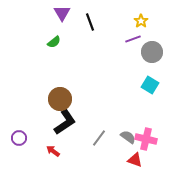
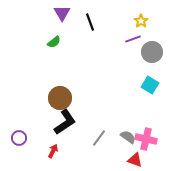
brown circle: moved 1 px up
red arrow: rotated 80 degrees clockwise
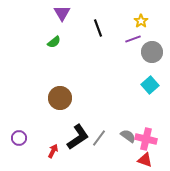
black line: moved 8 px right, 6 px down
cyan square: rotated 18 degrees clockwise
black L-shape: moved 13 px right, 15 px down
gray semicircle: moved 1 px up
red triangle: moved 10 px right
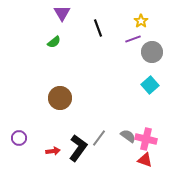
black L-shape: moved 11 px down; rotated 20 degrees counterclockwise
red arrow: rotated 56 degrees clockwise
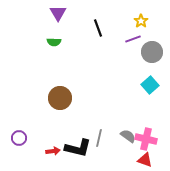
purple triangle: moved 4 px left
green semicircle: rotated 40 degrees clockwise
gray line: rotated 24 degrees counterclockwise
black L-shape: rotated 68 degrees clockwise
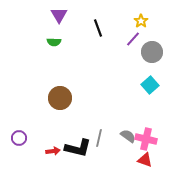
purple triangle: moved 1 px right, 2 px down
purple line: rotated 28 degrees counterclockwise
